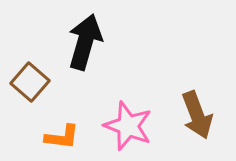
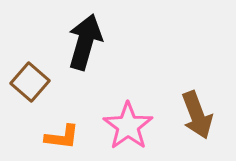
pink star: rotated 15 degrees clockwise
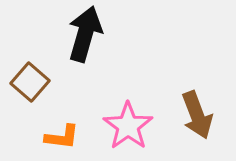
black arrow: moved 8 px up
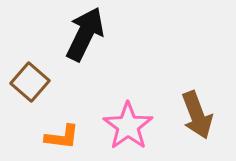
black arrow: rotated 10 degrees clockwise
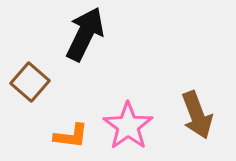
orange L-shape: moved 9 px right, 1 px up
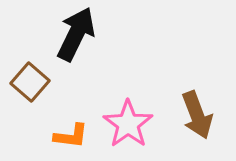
black arrow: moved 9 px left
pink star: moved 2 px up
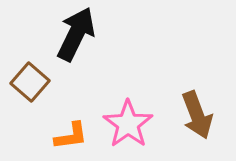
orange L-shape: rotated 15 degrees counterclockwise
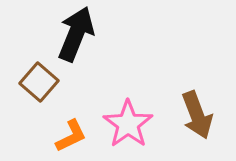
black arrow: rotated 4 degrees counterclockwise
brown square: moved 9 px right
orange L-shape: rotated 18 degrees counterclockwise
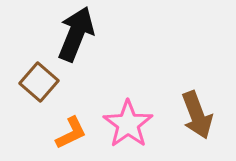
orange L-shape: moved 3 px up
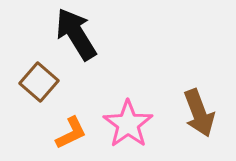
black arrow: rotated 54 degrees counterclockwise
brown arrow: moved 2 px right, 2 px up
